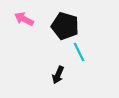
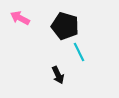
pink arrow: moved 4 px left, 1 px up
black arrow: rotated 48 degrees counterclockwise
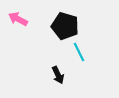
pink arrow: moved 2 px left, 1 px down
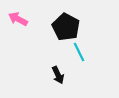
black pentagon: moved 1 px right, 1 px down; rotated 12 degrees clockwise
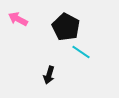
cyan line: moved 2 px right; rotated 30 degrees counterclockwise
black arrow: moved 9 px left; rotated 42 degrees clockwise
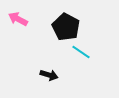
black arrow: rotated 90 degrees counterclockwise
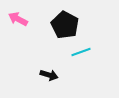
black pentagon: moved 1 px left, 2 px up
cyan line: rotated 54 degrees counterclockwise
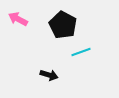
black pentagon: moved 2 px left
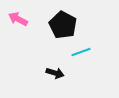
black arrow: moved 6 px right, 2 px up
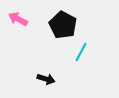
cyan line: rotated 42 degrees counterclockwise
black arrow: moved 9 px left, 6 px down
